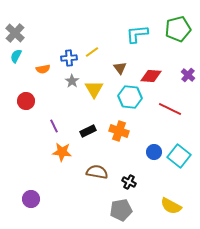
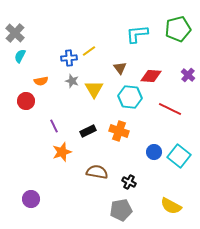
yellow line: moved 3 px left, 1 px up
cyan semicircle: moved 4 px right
orange semicircle: moved 2 px left, 12 px down
gray star: rotated 16 degrees counterclockwise
orange star: rotated 24 degrees counterclockwise
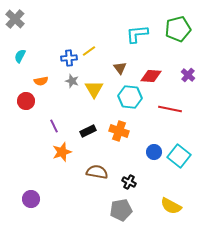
gray cross: moved 14 px up
red line: rotated 15 degrees counterclockwise
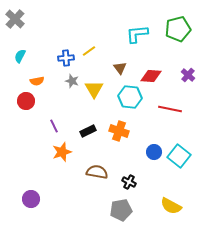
blue cross: moved 3 px left
orange semicircle: moved 4 px left
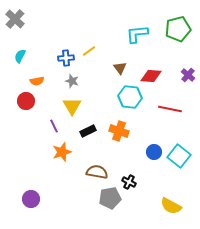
yellow triangle: moved 22 px left, 17 px down
gray pentagon: moved 11 px left, 12 px up
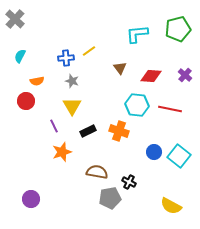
purple cross: moved 3 px left
cyan hexagon: moved 7 px right, 8 px down
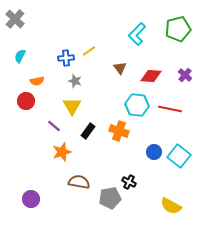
cyan L-shape: rotated 40 degrees counterclockwise
gray star: moved 3 px right
purple line: rotated 24 degrees counterclockwise
black rectangle: rotated 28 degrees counterclockwise
brown semicircle: moved 18 px left, 10 px down
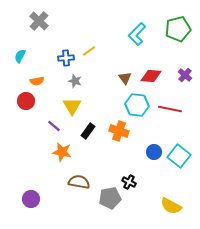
gray cross: moved 24 px right, 2 px down
brown triangle: moved 5 px right, 10 px down
orange star: rotated 30 degrees clockwise
